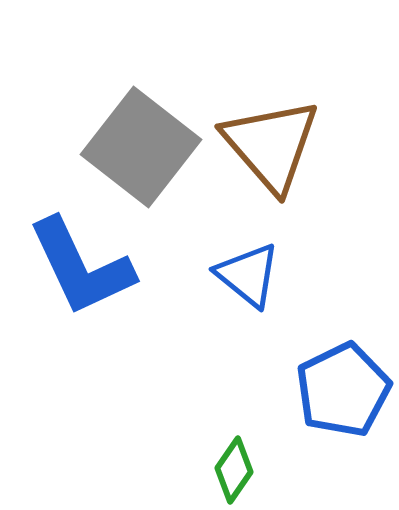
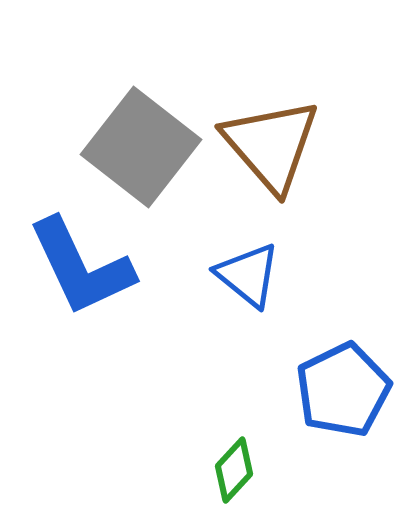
green diamond: rotated 8 degrees clockwise
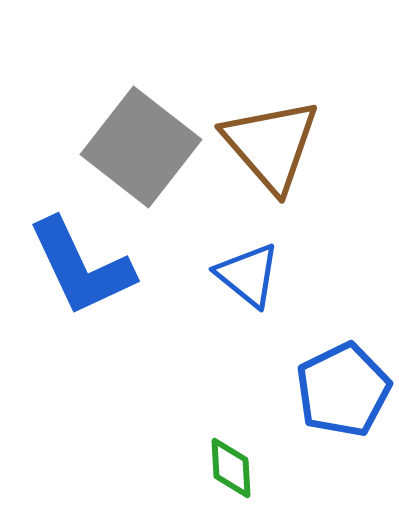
green diamond: moved 3 px left, 2 px up; rotated 46 degrees counterclockwise
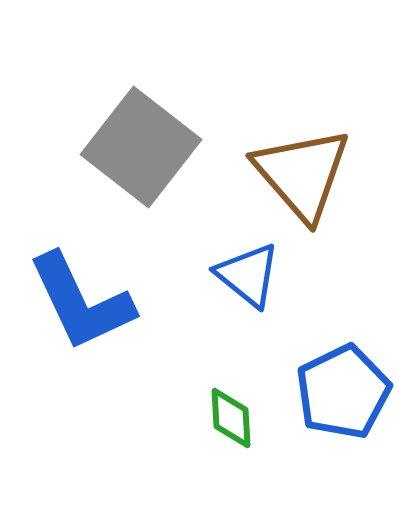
brown triangle: moved 31 px right, 29 px down
blue L-shape: moved 35 px down
blue pentagon: moved 2 px down
green diamond: moved 50 px up
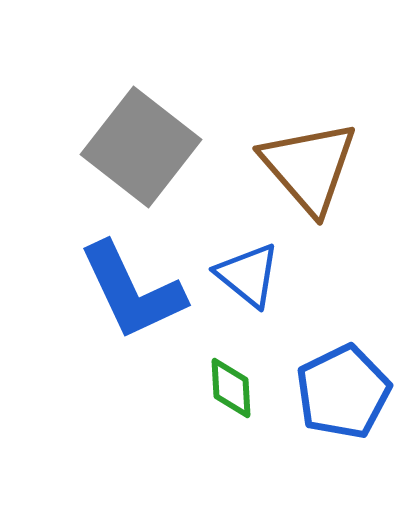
brown triangle: moved 7 px right, 7 px up
blue L-shape: moved 51 px right, 11 px up
green diamond: moved 30 px up
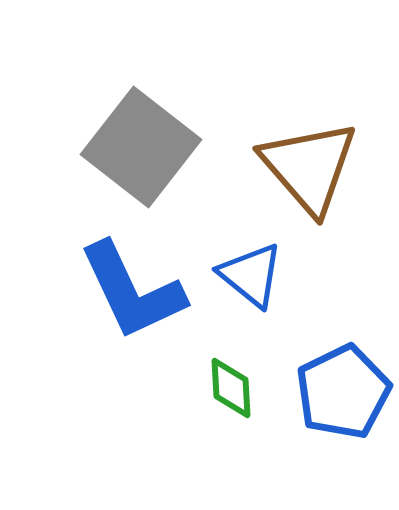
blue triangle: moved 3 px right
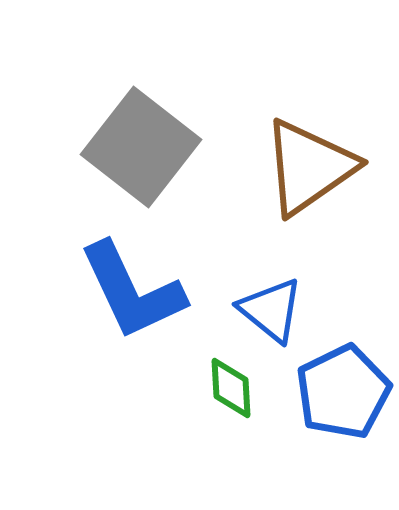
brown triangle: rotated 36 degrees clockwise
blue triangle: moved 20 px right, 35 px down
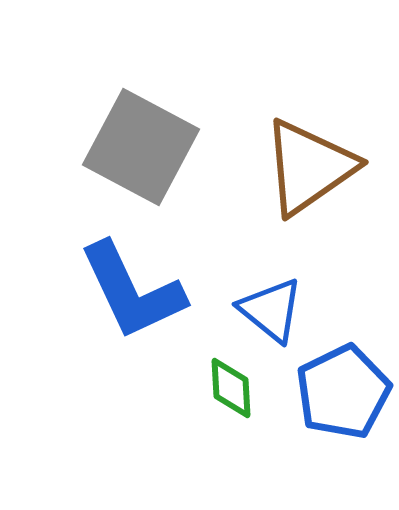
gray square: rotated 10 degrees counterclockwise
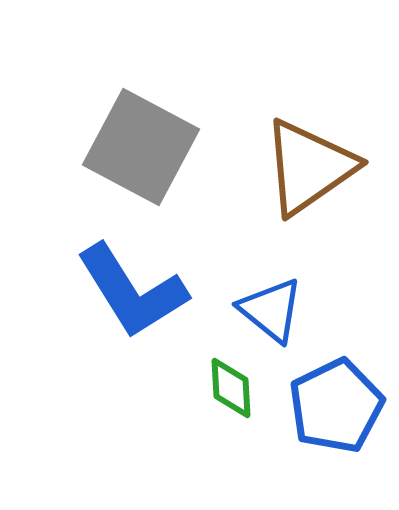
blue L-shape: rotated 7 degrees counterclockwise
blue pentagon: moved 7 px left, 14 px down
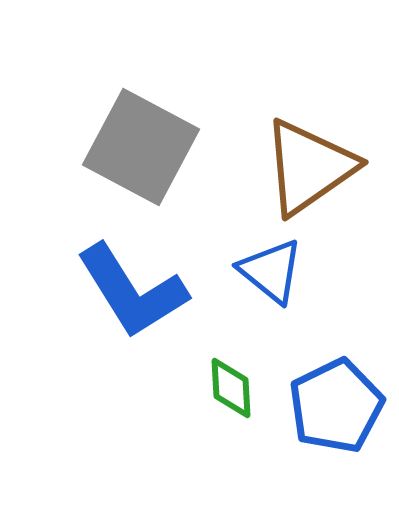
blue triangle: moved 39 px up
